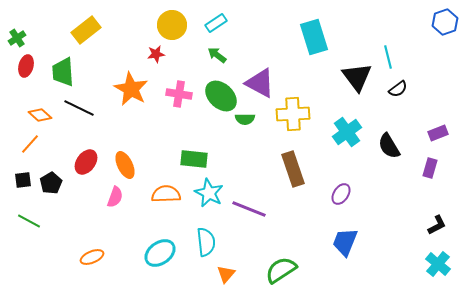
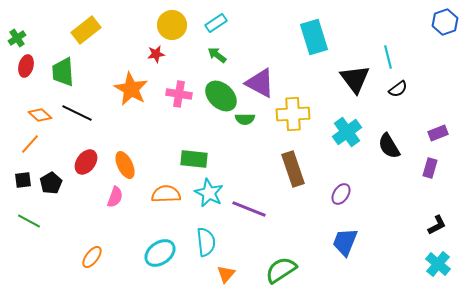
black triangle at (357, 77): moved 2 px left, 2 px down
black line at (79, 108): moved 2 px left, 5 px down
orange ellipse at (92, 257): rotated 30 degrees counterclockwise
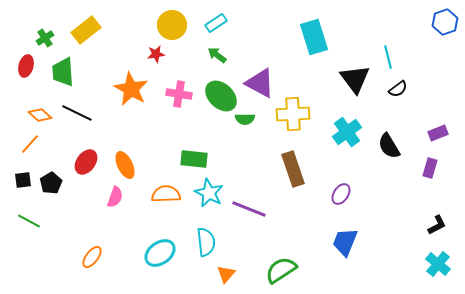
green cross at (17, 38): moved 28 px right
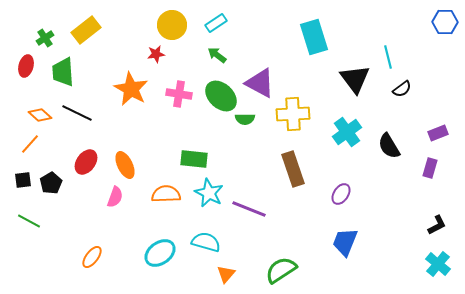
blue hexagon at (445, 22): rotated 20 degrees clockwise
black semicircle at (398, 89): moved 4 px right
cyan semicircle at (206, 242): rotated 68 degrees counterclockwise
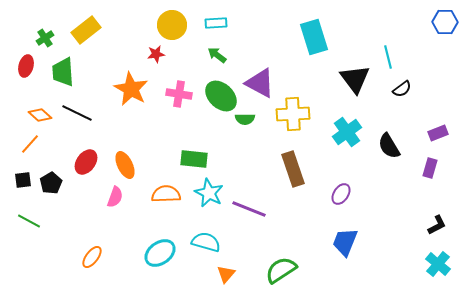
cyan rectangle at (216, 23): rotated 30 degrees clockwise
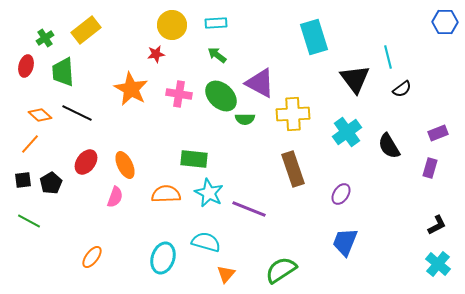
cyan ellipse at (160, 253): moved 3 px right, 5 px down; rotated 36 degrees counterclockwise
